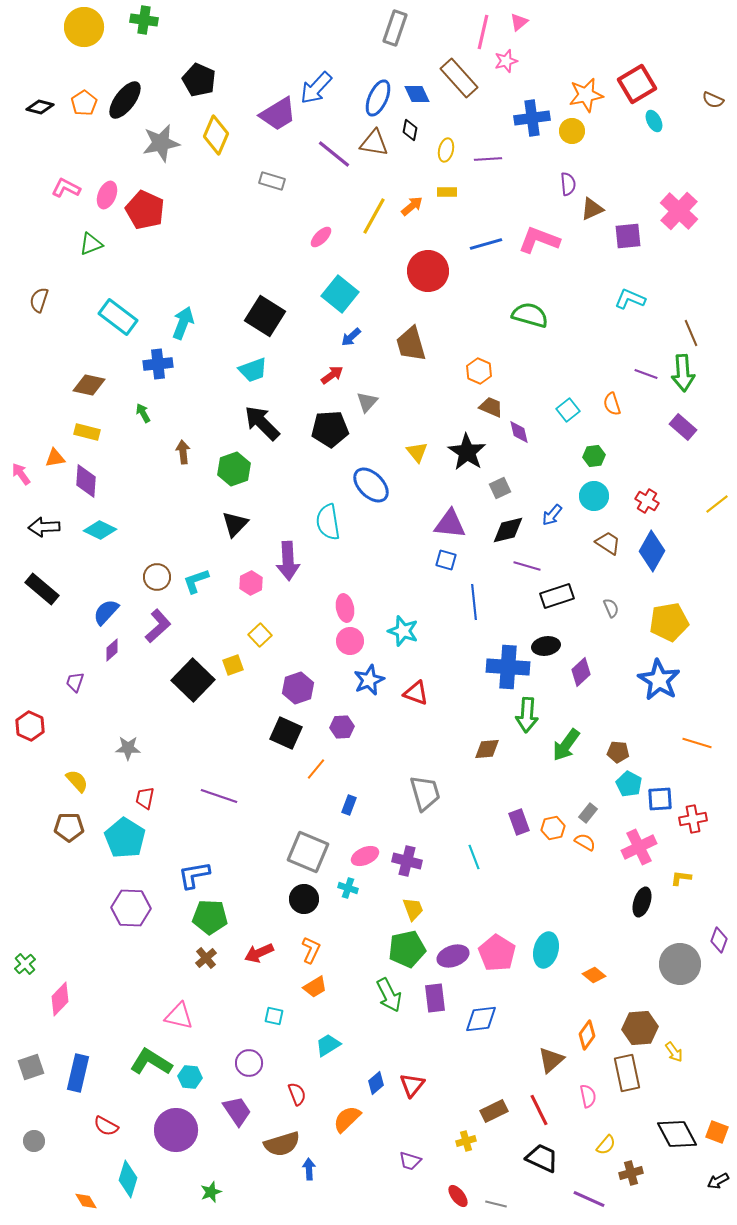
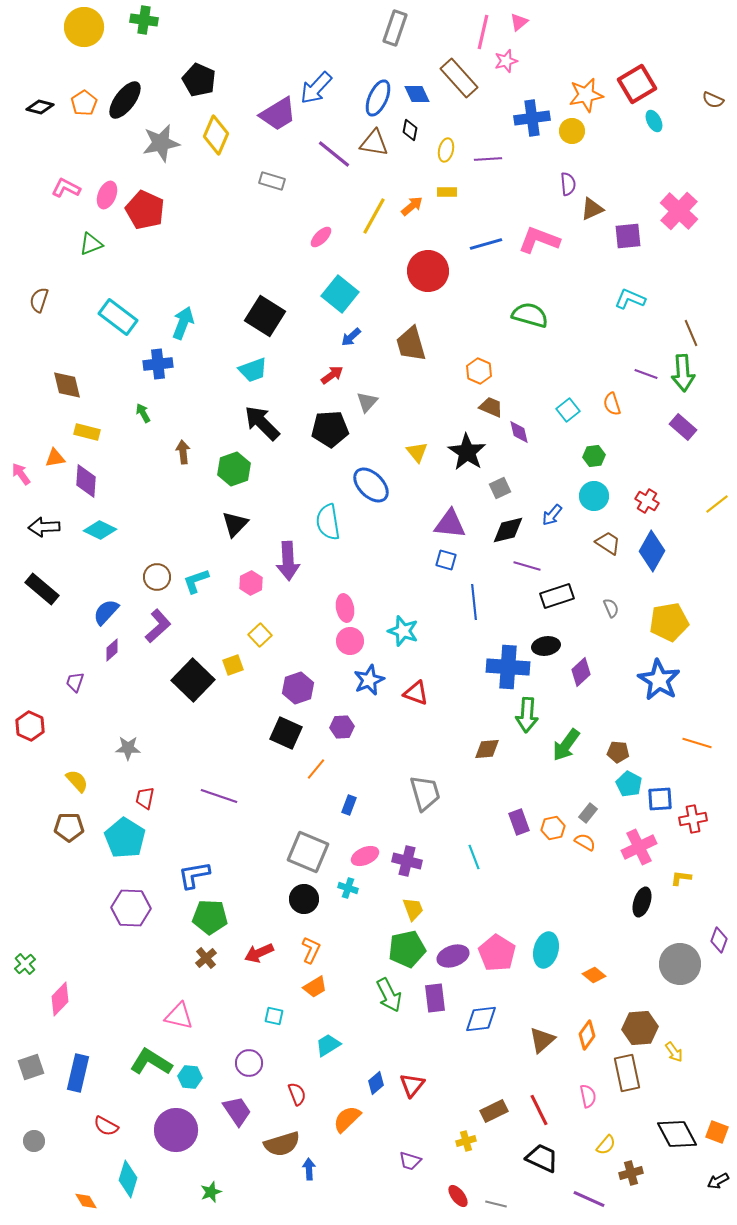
brown diamond at (89, 385): moved 22 px left; rotated 64 degrees clockwise
brown triangle at (551, 1060): moved 9 px left, 20 px up
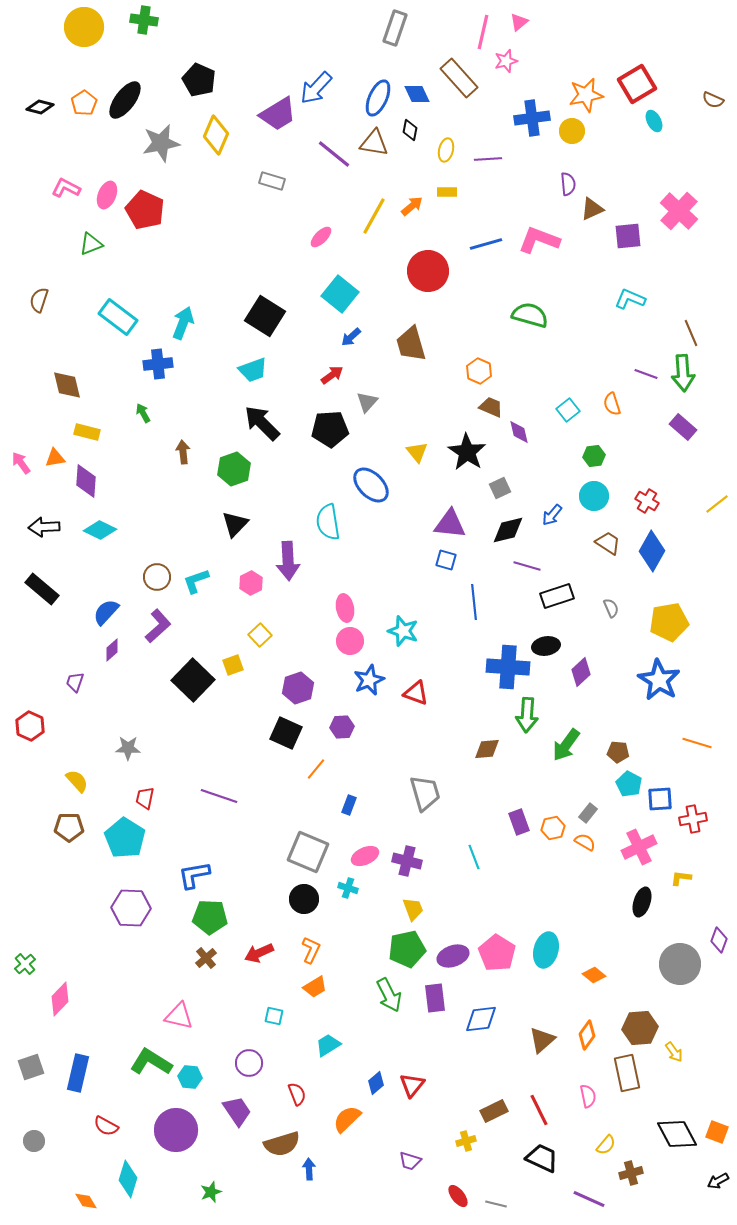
pink arrow at (21, 474): moved 11 px up
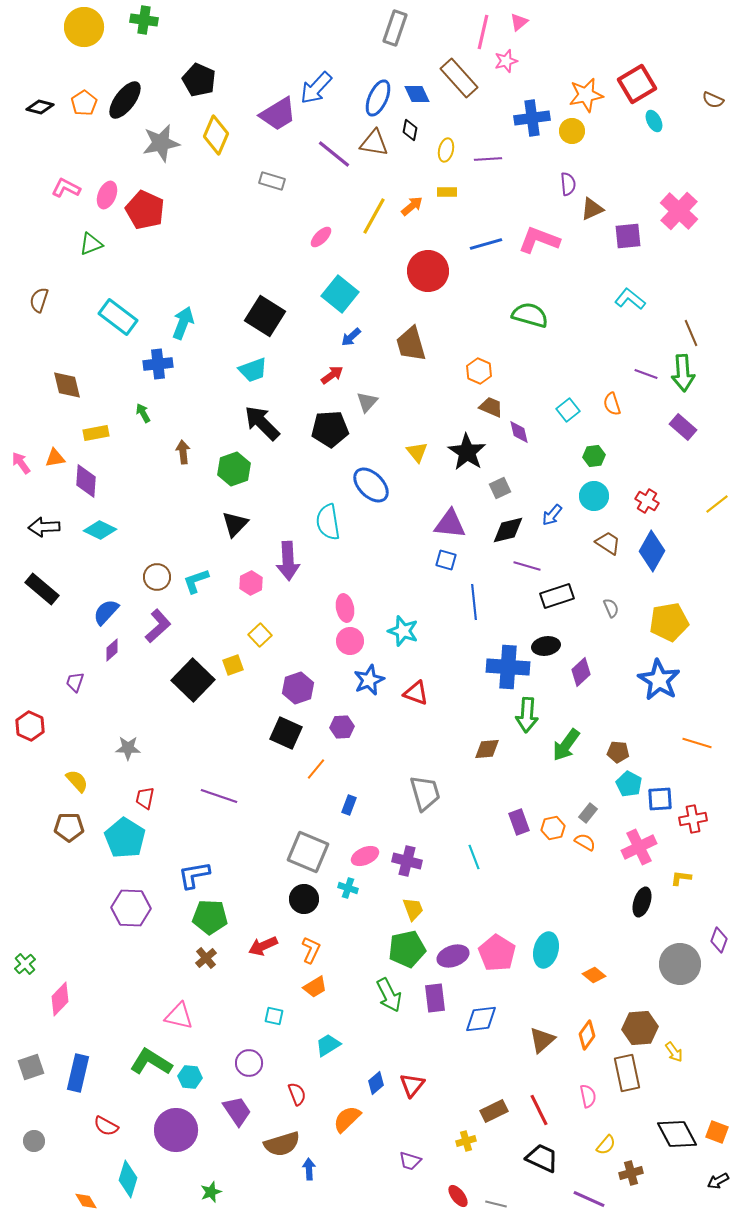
cyan L-shape at (630, 299): rotated 16 degrees clockwise
yellow rectangle at (87, 432): moved 9 px right, 1 px down; rotated 25 degrees counterclockwise
red arrow at (259, 953): moved 4 px right, 7 px up
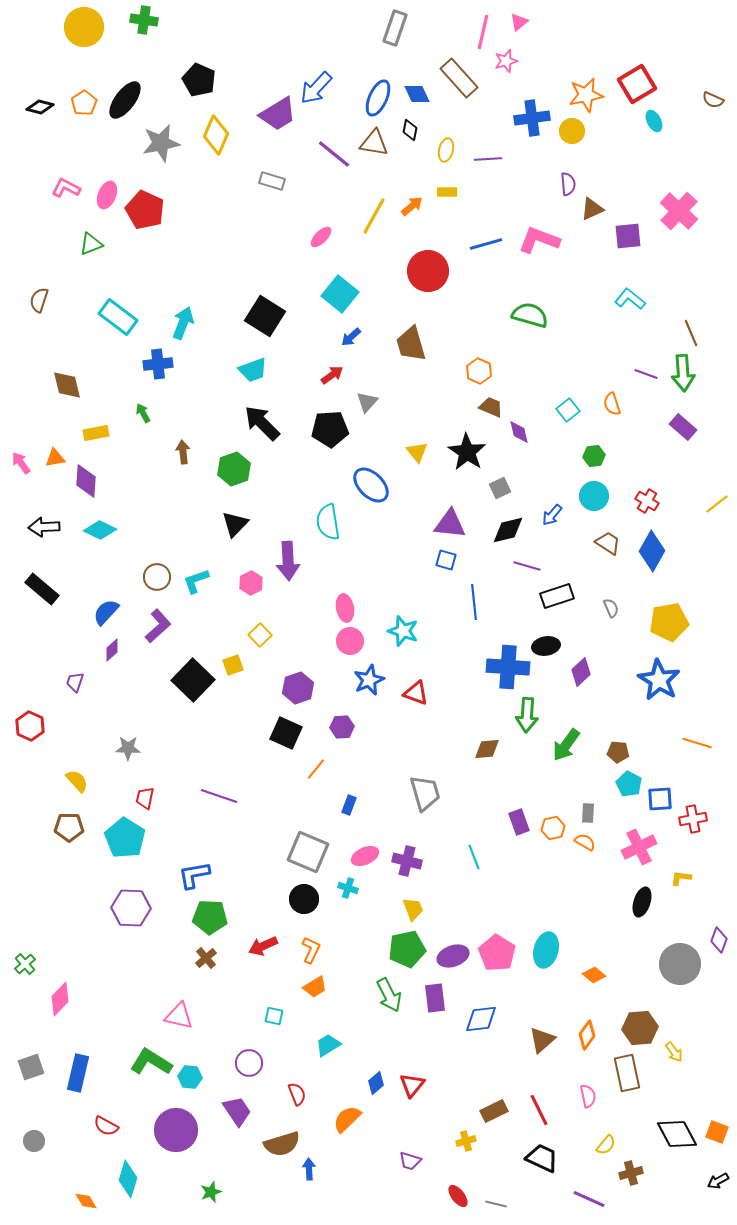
gray rectangle at (588, 813): rotated 36 degrees counterclockwise
